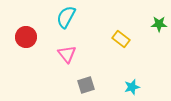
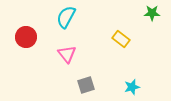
green star: moved 7 px left, 11 px up
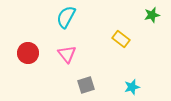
green star: moved 2 px down; rotated 14 degrees counterclockwise
red circle: moved 2 px right, 16 px down
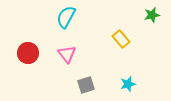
yellow rectangle: rotated 12 degrees clockwise
cyan star: moved 4 px left, 3 px up
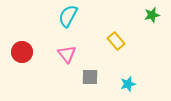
cyan semicircle: moved 2 px right, 1 px up
yellow rectangle: moved 5 px left, 2 px down
red circle: moved 6 px left, 1 px up
gray square: moved 4 px right, 8 px up; rotated 18 degrees clockwise
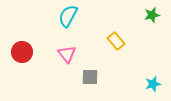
cyan star: moved 25 px right
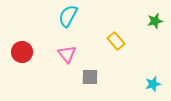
green star: moved 3 px right, 6 px down
